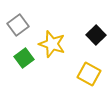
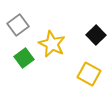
yellow star: rotated 8 degrees clockwise
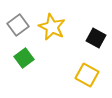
black square: moved 3 px down; rotated 18 degrees counterclockwise
yellow star: moved 17 px up
yellow square: moved 2 px left, 1 px down
